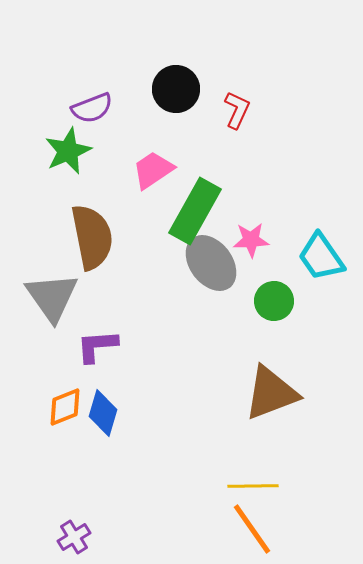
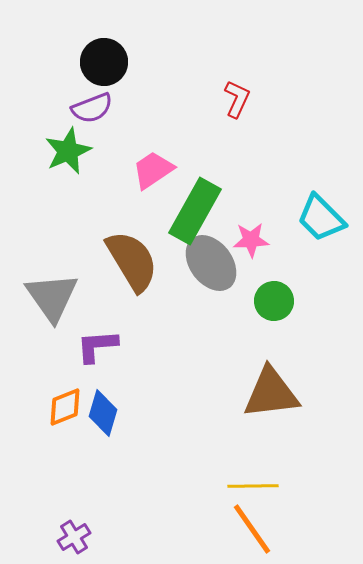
black circle: moved 72 px left, 27 px up
red L-shape: moved 11 px up
brown semicircle: moved 40 px right, 24 px down; rotated 20 degrees counterclockwise
cyan trapezoid: moved 39 px up; rotated 10 degrees counterclockwise
brown triangle: rotated 14 degrees clockwise
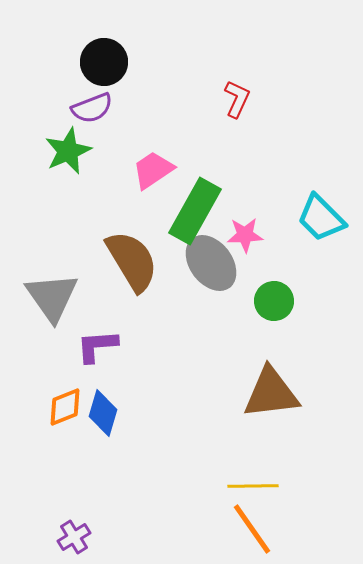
pink star: moved 6 px left, 5 px up
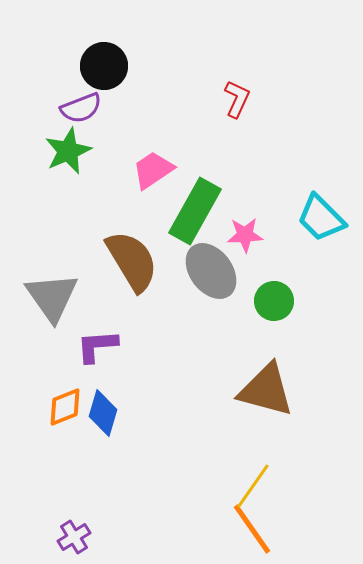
black circle: moved 4 px down
purple semicircle: moved 11 px left
gray ellipse: moved 8 px down
brown triangle: moved 5 px left, 3 px up; rotated 22 degrees clockwise
yellow line: rotated 54 degrees counterclockwise
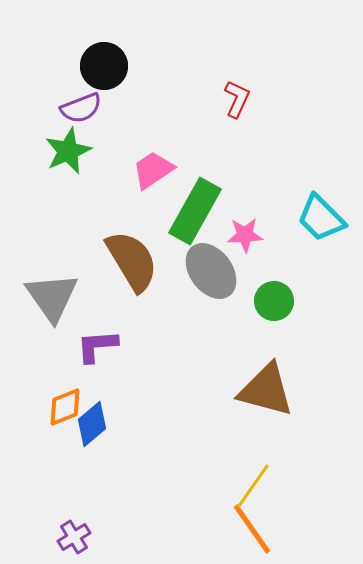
blue diamond: moved 11 px left, 11 px down; rotated 33 degrees clockwise
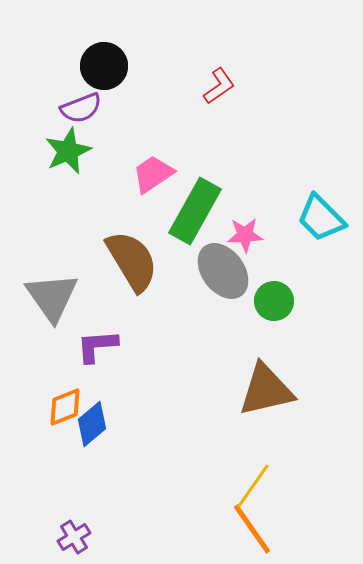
red L-shape: moved 18 px left, 13 px up; rotated 30 degrees clockwise
pink trapezoid: moved 4 px down
gray ellipse: moved 12 px right
brown triangle: rotated 28 degrees counterclockwise
